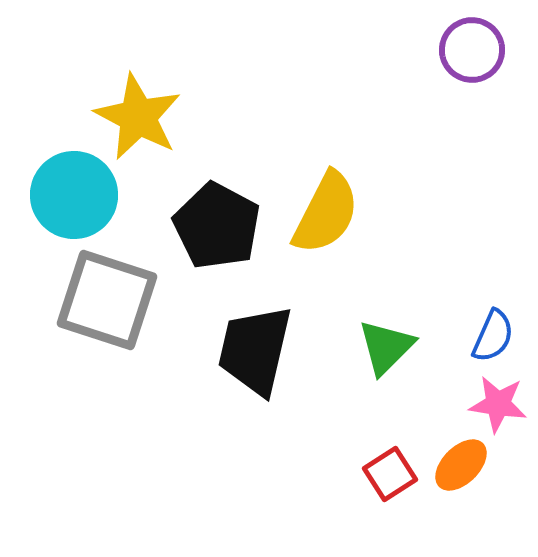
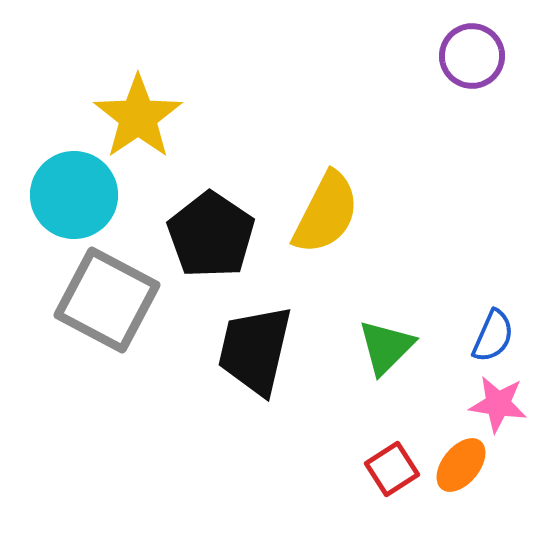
purple circle: moved 6 px down
yellow star: rotated 10 degrees clockwise
black pentagon: moved 6 px left, 9 px down; rotated 6 degrees clockwise
gray square: rotated 10 degrees clockwise
orange ellipse: rotated 6 degrees counterclockwise
red square: moved 2 px right, 5 px up
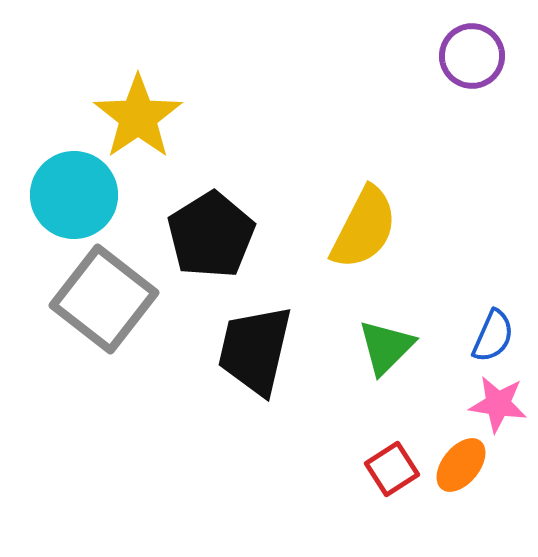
yellow semicircle: moved 38 px right, 15 px down
black pentagon: rotated 6 degrees clockwise
gray square: moved 3 px left, 1 px up; rotated 10 degrees clockwise
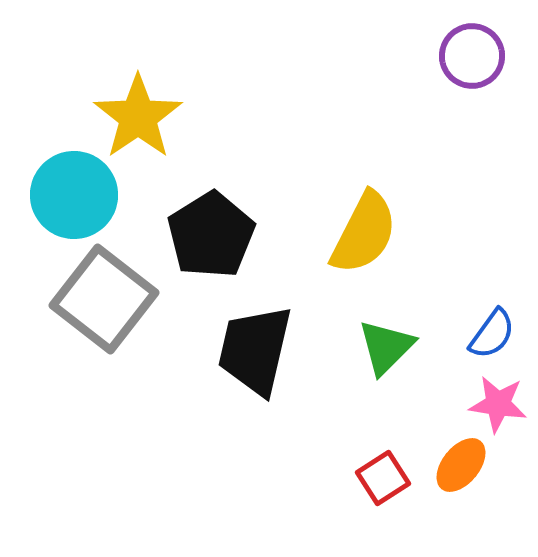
yellow semicircle: moved 5 px down
blue semicircle: moved 1 px left, 2 px up; rotated 12 degrees clockwise
red square: moved 9 px left, 9 px down
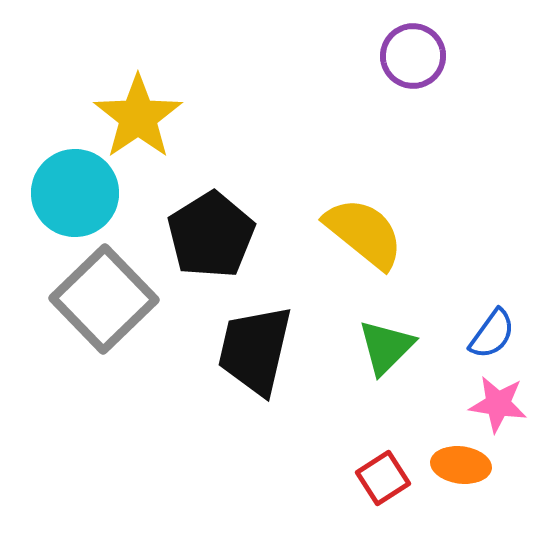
purple circle: moved 59 px left
cyan circle: moved 1 px right, 2 px up
yellow semicircle: rotated 78 degrees counterclockwise
gray square: rotated 8 degrees clockwise
orange ellipse: rotated 58 degrees clockwise
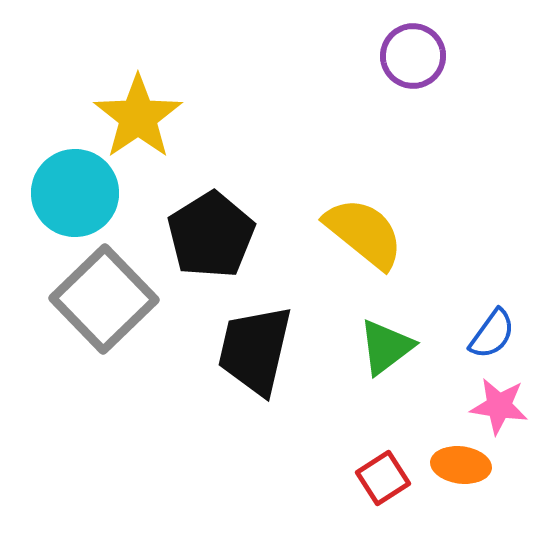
green triangle: rotated 8 degrees clockwise
pink star: moved 1 px right, 2 px down
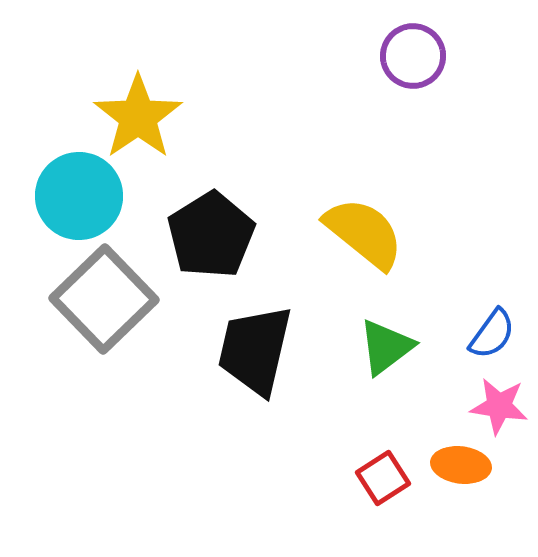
cyan circle: moved 4 px right, 3 px down
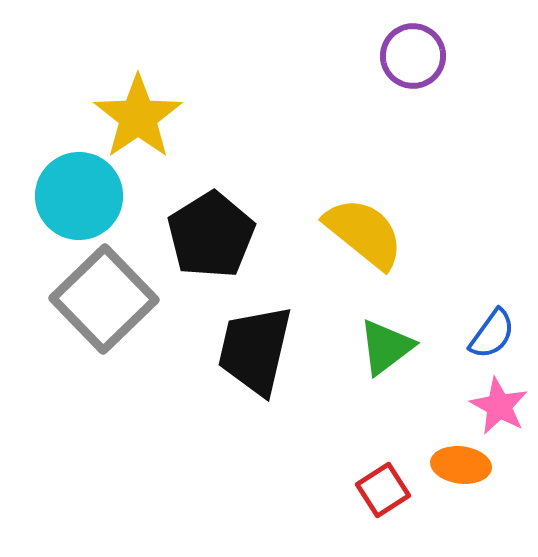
pink star: rotated 20 degrees clockwise
red square: moved 12 px down
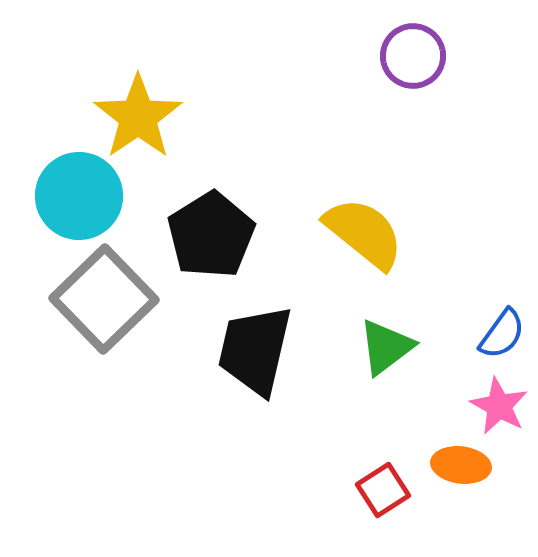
blue semicircle: moved 10 px right
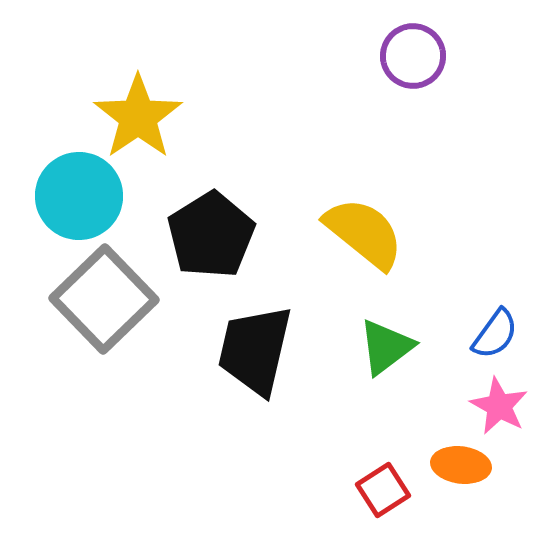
blue semicircle: moved 7 px left
